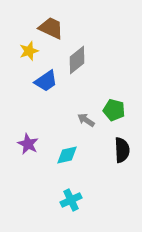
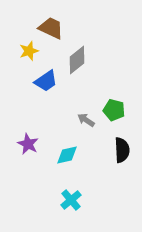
cyan cross: rotated 15 degrees counterclockwise
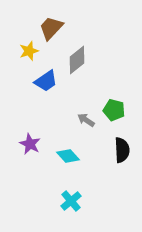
brown trapezoid: rotated 72 degrees counterclockwise
purple star: moved 2 px right
cyan diamond: moved 1 px right, 1 px down; rotated 60 degrees clockwise
cyan cross: moved 1 px down
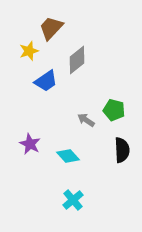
cyan cross: moved 2 px right, 1 px up
